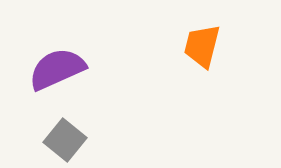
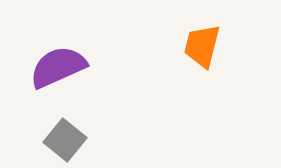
purple semicircle: moved 1 px right, 2 px up
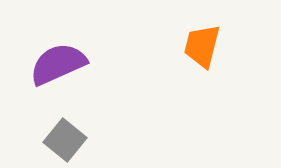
purple semicircle: moved 3 px up
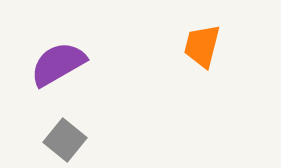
purple semicircle: rotated 6 degrees counterclockwise
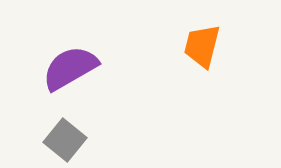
purple semicircle: moved 12 px right, 4 px down
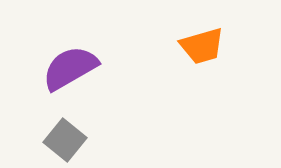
orange trapezoid: rotated 120 degrees counterclockwise
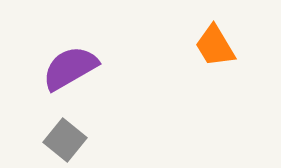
orange trapezoid: moved 13 px right; rotated 75 degrees clockwise
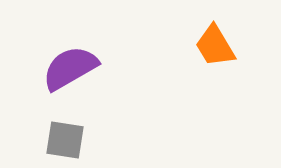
gray square: rotated 30 degrees counterclockwise
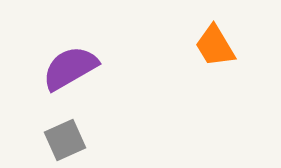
gray square: rotated 33 degrees counterclockwise
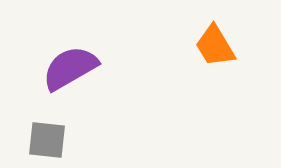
gray square: moved 18 px left; rotated 30 degrees clockwise
